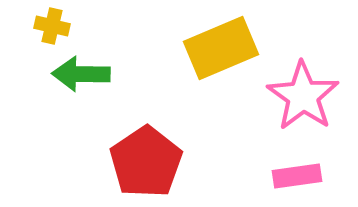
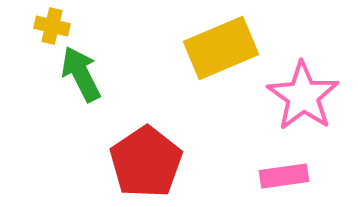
green arrow: rotated 62 degrees clockwise
pink rectangle: moved 13 px left
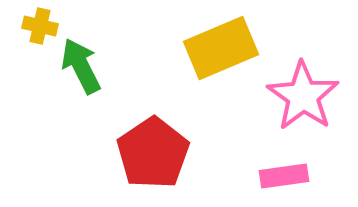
yellow cross: moved 12 px left
green arrow: moved 8 px up
red pentagon: moved 7 px right, 9 px up
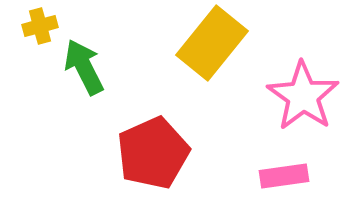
yellow cross: rotated 28 degrees counterclockwise
yellow rectangle: moved 9 px left, 5 px up; rotated 28 degrees counterclockwise
green arrow: moved 3 px right, 1 px down
red pentagon: rotated 10 degrees clockwise
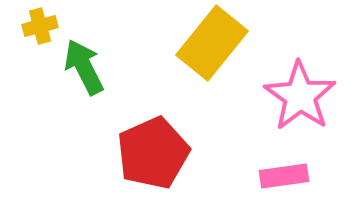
pink star: moved 3 px left
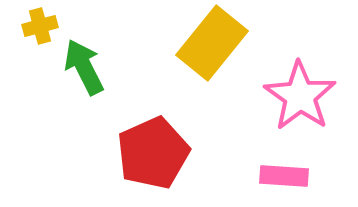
pink rectangle: rotated 12 degrees clockwise
